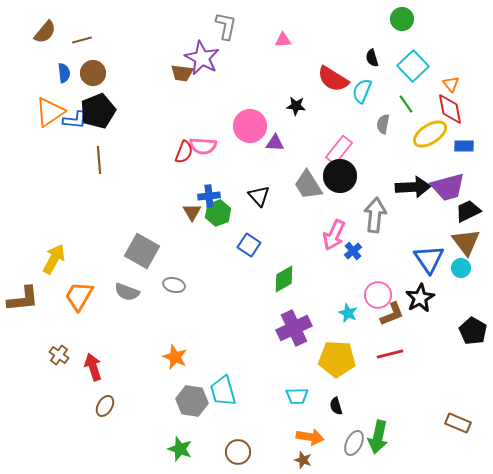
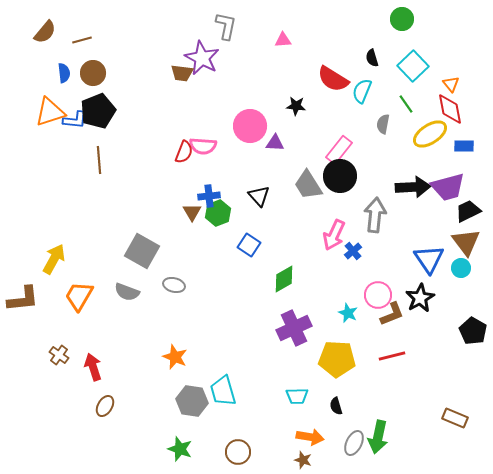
orange triangle at (50, 112): rotated 16 degrees clockwise
red line at (390, 354): moved 2 px right, 2 px down
brown rectangle at (458, 423): moved 3 px left, 5 px up
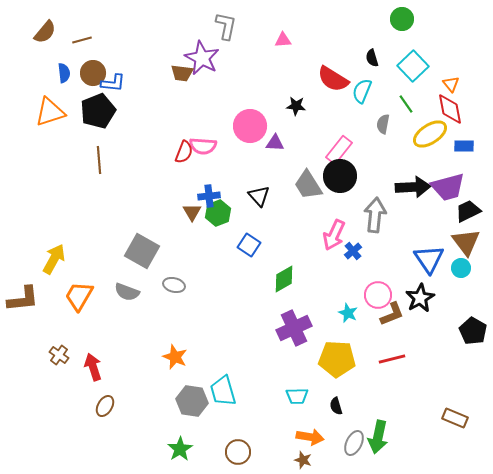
blue L-shape at (75, 120): moved 38 px right, 37 px up
red line at (392, 356): moved 3 px down
green star at (180, 449): rotated 20 degrees clockwise
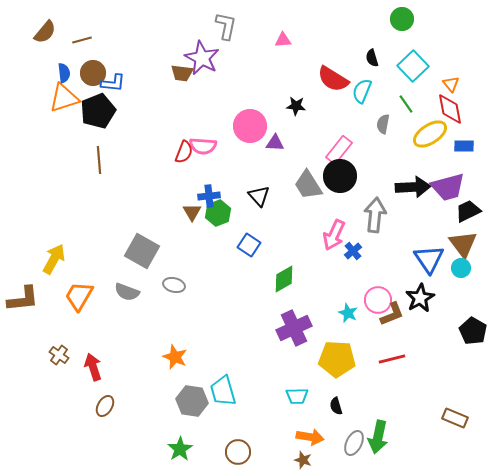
orange triangle at (50, 112): moved 14 px right, 14 px up
brown triangle at (466, 242): moved 3 px left, 2 px down
pink circle at (378, 295): moved 5 px down
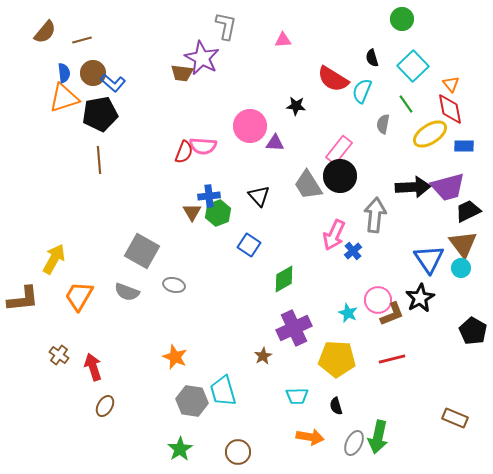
blue L-shape at (113, 83): rotated 35 degrees clockwise
black pentagon at (98, 111): moved 2 px right, 3 px down; rotated 12 degrees clockwise
brown star at (303, 460): moved 40 px left, 104 px up; rotated 24 degrees clockwise
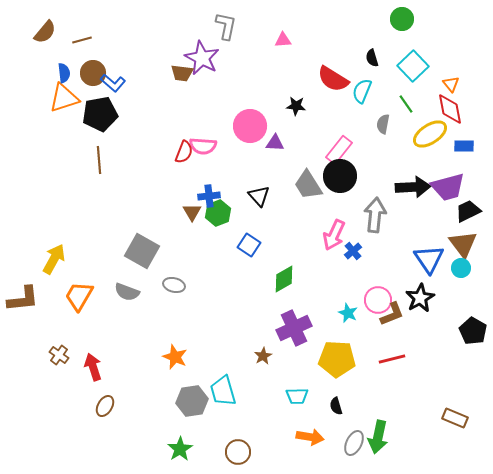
gray hexagon at (192, 401): rotated 16 degrees counterclockwise
